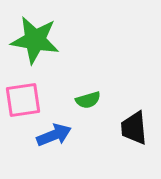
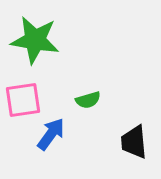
black trapezoid: moved 14 px down
blue arrow: moved 3 px left, 1 px up; rotated 32 degrees counterclockwise
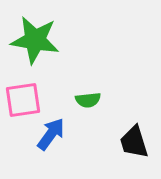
green semicircle: rotated 10 degrees clockwise
black trapezoid: rotated 12 degrees counterclockwise
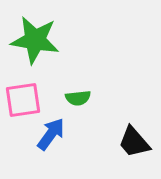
green semicircle: moved 10 px left, 2 px up
black trapezoid: rotated 24 degrees counterclockwise
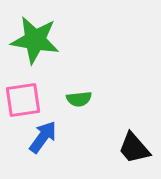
green semicircle: moved 1 px right, 1 px down
blue arrow: moved 8 px left, 3 px down
black trapezoid: moved 6 px down
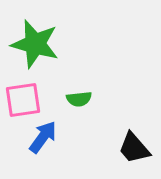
green star: moved 4 px down; rotated 6 degrees clockwise
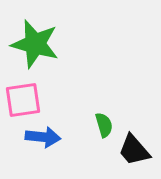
green semicircle: moved 25 px right, 26 px down; rotated 100 degrees counterclockwise
blue arrow: rotated 60 degrees clockwise
black trapezoid: moved 2 px down
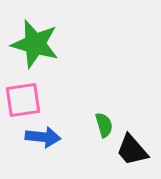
black trapezoid: moved 2 px left
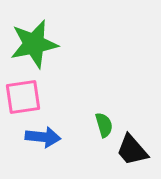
green star: moved 1 px left; rotated 27 degrees counterclockwise
pink square: moved 3 px up
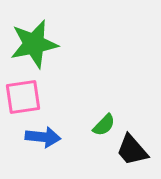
green semicircle: rotated 60 degrees clockwise
